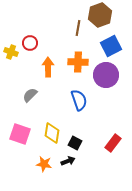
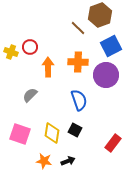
brown line: rotated 56 degrees counterclockwise
red circle: moved 4 px down
black square: moved 13 px up
orange star: moved 3 px up
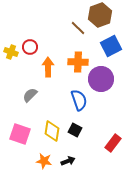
purple circle: moved 5 px left, 4 px down
yellow diamond: moved 2 px up
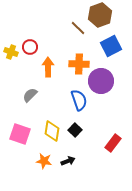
orange cross: moved 1 px right, 2 px down
purple circle: moved 2 px down
black square: rotated 16 degrees clockwise
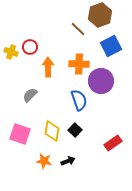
brown line: moved 1 px down
red rectangle: rotated 18 degrees clockwise
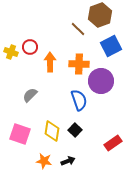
orange arrow: moved 2 px right, 5 px up
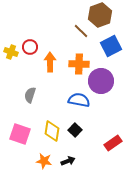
brown line: moved 3 px right, 2 px down
gray semicircle: rotated 28 degrees counterclockwise
blue semicircle: rotated 60 degrees counterclockwise
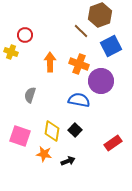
red circle: moved 5 px left, 12 px up
orange cross: rotated 18 degrees clockwise
pink square: moved 2 px down
orange star: moved 7 px up
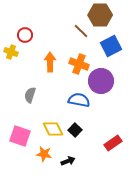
brown hexagon: rotated 20 degrees clockwise
yellow diamond: moved 1 px right, 2 px up; rotated 35 degrees counterclockwise
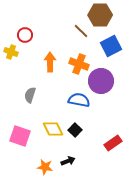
orange star: moved 1 px right, 13 px down
